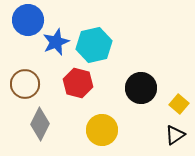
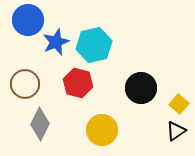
black triangle: moved 1 px right, 4 px up
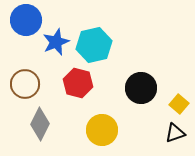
blue circle: moved 2 px left
black triangle: moved 1 px left, 2 px down; rotated 15 degrees clockwise
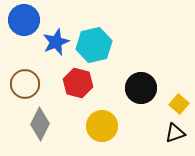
blue circle: moved 2 px left
yellow circle: moved 4 px up
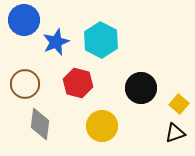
cyan hexagon: moved 7 px right, 5 px up; rotated 20 degrees counterclockwise
gray diamond: rotated 20 degrees counterclockwise
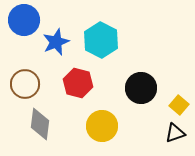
yellow square: moved 1 px down
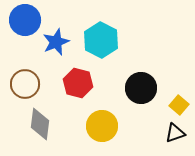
blue circle: moved 1 px right
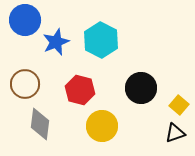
red hexagon: moved 2 px right, 7 px down
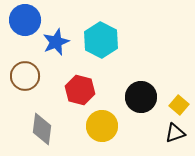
brown circle: moved 8 px up
black circle: moved 9 px down
gray diamond: moved 2 px right, 5 px down
